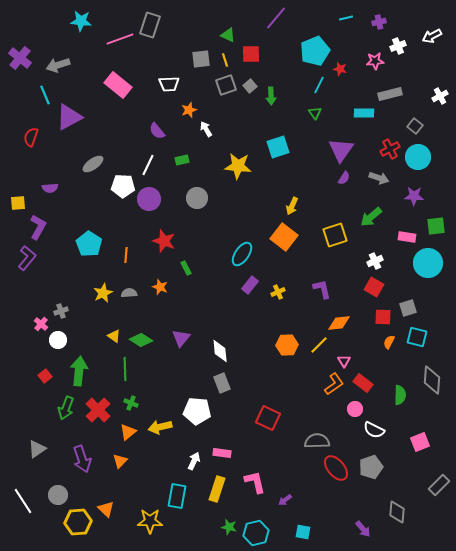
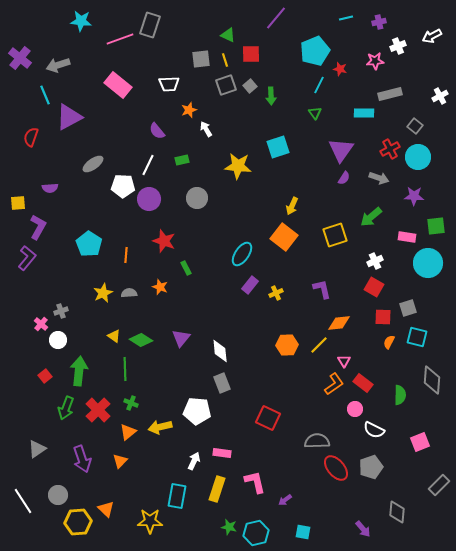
yellow cross at (278, 292): moved 2 px left, 1 px down
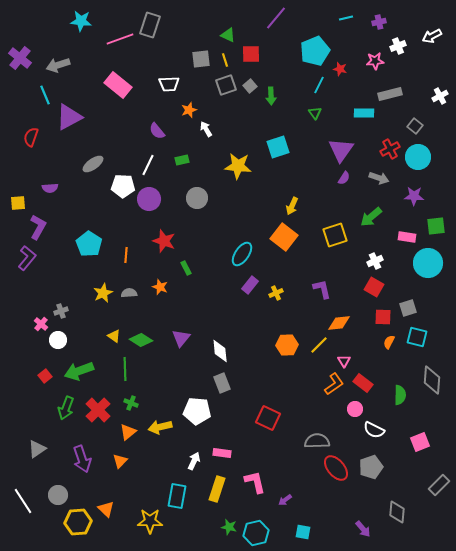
green arrow at (79, 371): rotated 116 degrees counterclockwise
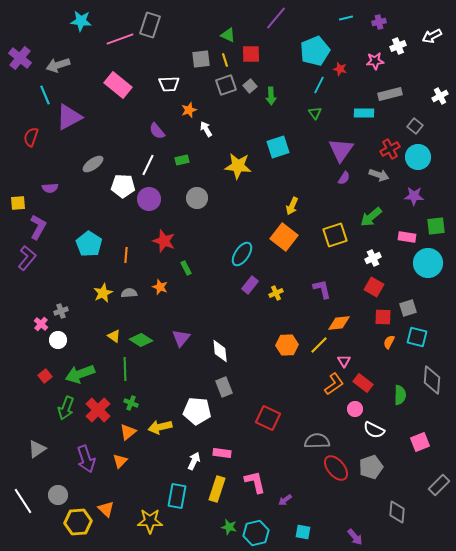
gray arrow at (379, 178): moved 3 px up
white cross at (375, 261): moved 2 px left, 3 px up
green arrow at (79, 371): moved 1 px right, 3 px down
gray rectangle at (222, 383): moved 2 px right, 4 px down
purple arrow at (82, 459): moved 4 px right
purple arrow at (363, 529): moved 8 px left, 8 px down
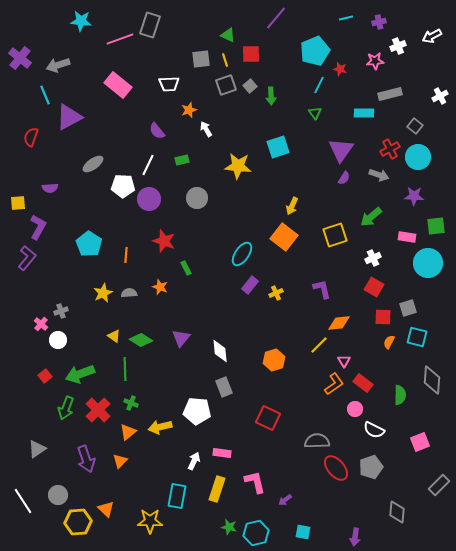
orange hexagon at (287, 345): moved 13 px left, 15 px down; rotated 15 degrees counterclockwise
purple arrow at (355, 537): rotated 48 degrees clockwise
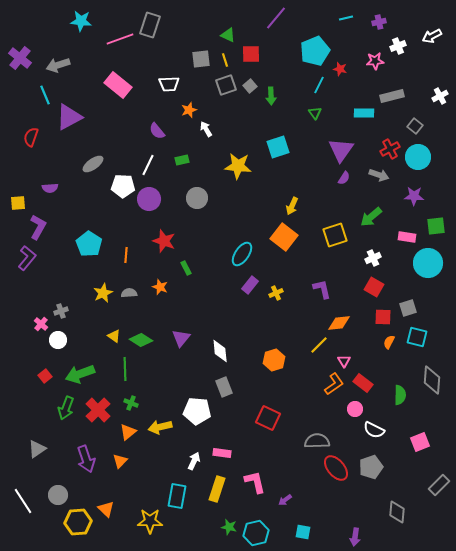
gray rectangle at (390, 94): moved 2 px right, 2 px down
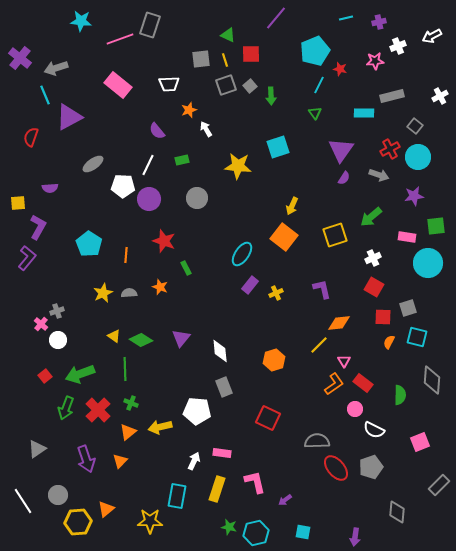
gray arrow at (58, 65): moved 2 px left, 3 px down
purple star at (414, 196): rotated 12 degrees counterclockwise
gray cross at (61, 311): moved 4 px left
orange triangle at (106, 509): rotated 36 degrees clockwise
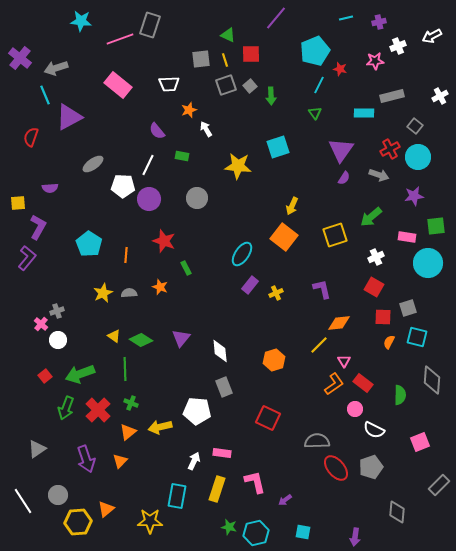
green rectangle at (182, 160): moved 4 px up; rotated 24 degrees clockwise
white cross at (373, 258): moved 3 px right, 1 px up
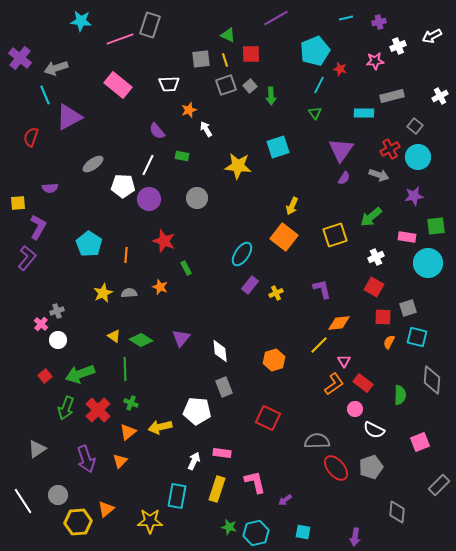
purple line at (276, 18): rotated 20 degrees clockwise
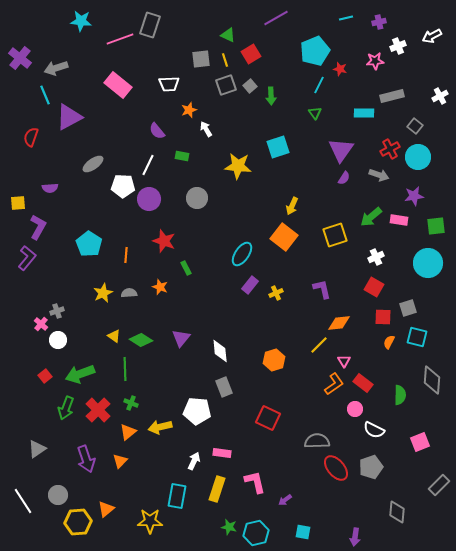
red square at (251, 54): rotated 30 degrees counterclockwise
pink rectangle at (407, 237): moved 8 px left, 17 px up
